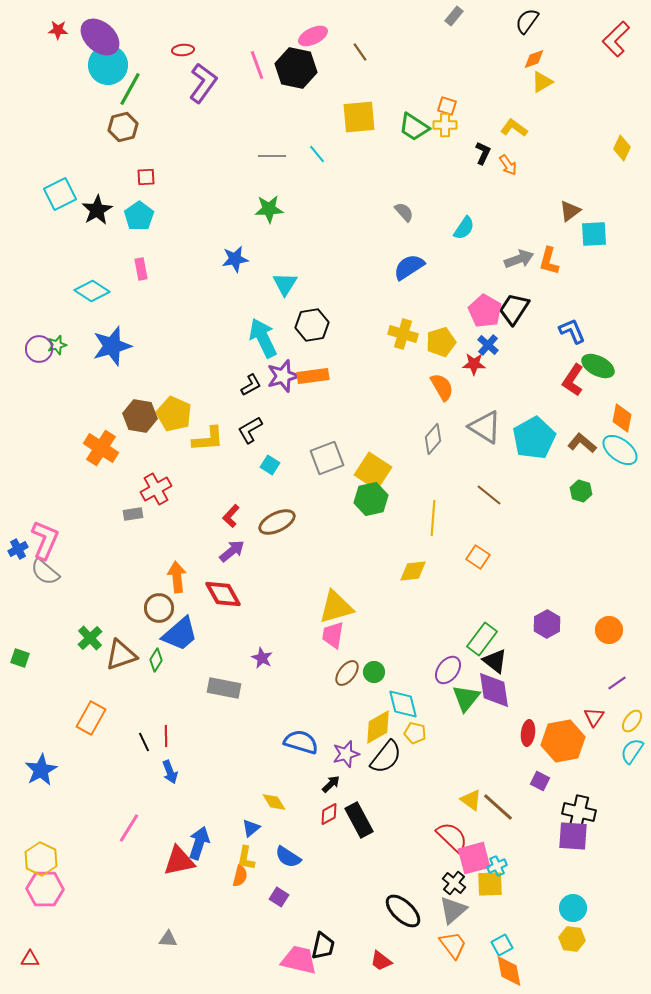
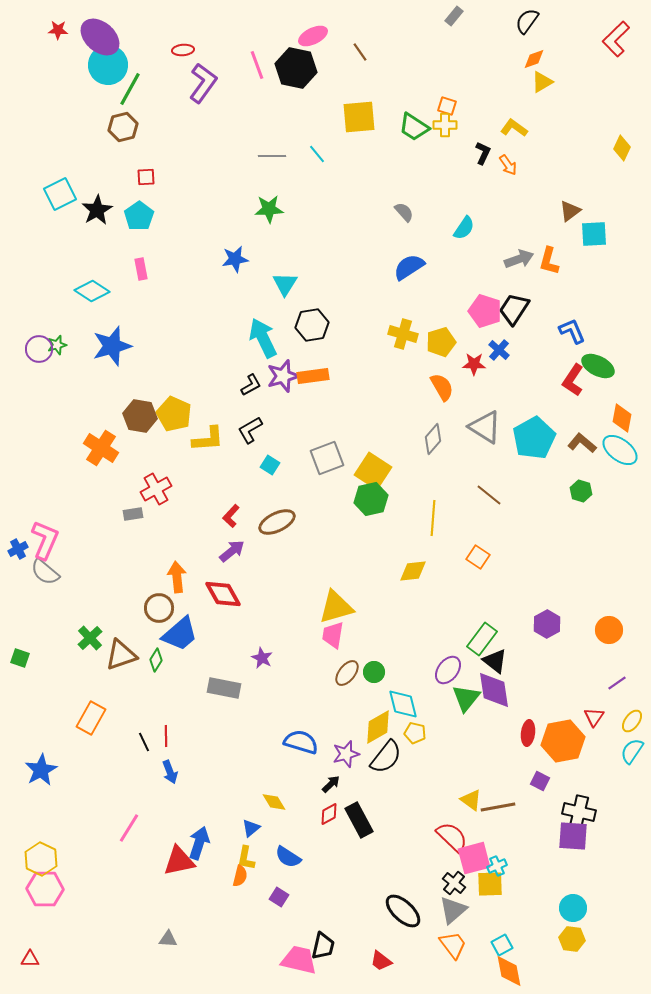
pink pentagon at (485, 311): rotated 12 degrees counterclockwise
blue cross at (488, 345): moved 11 px right, 5 px down
brown line at (498, 807): rotated 52 degrees counterclockwise
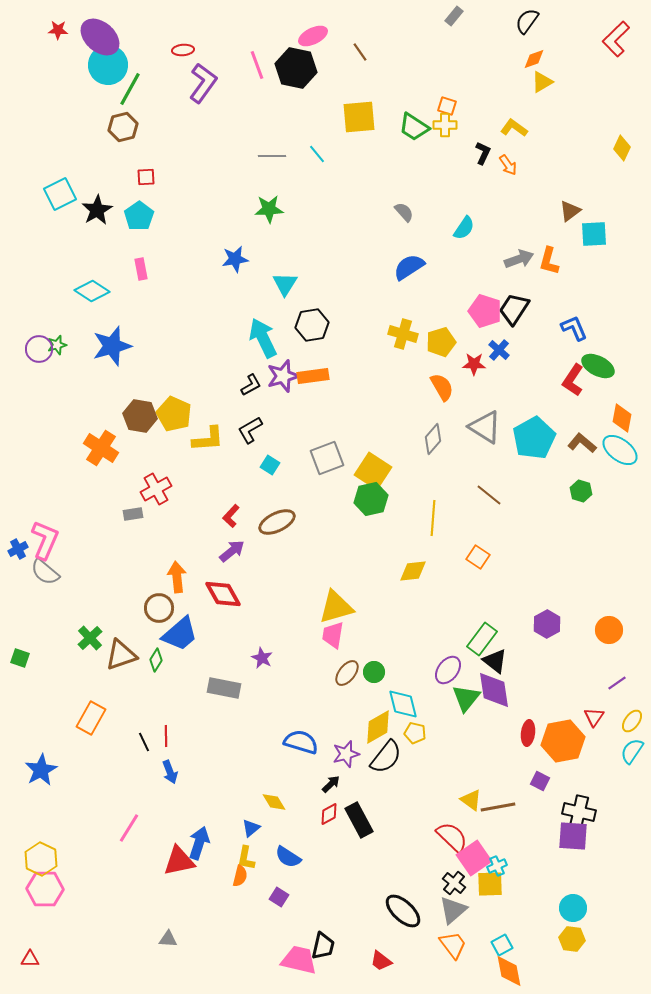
blue L-shape at (572, 331): moved 2 px right, 3 px up
pink square at (474, 858): rotated 20 degrees counterclockwise
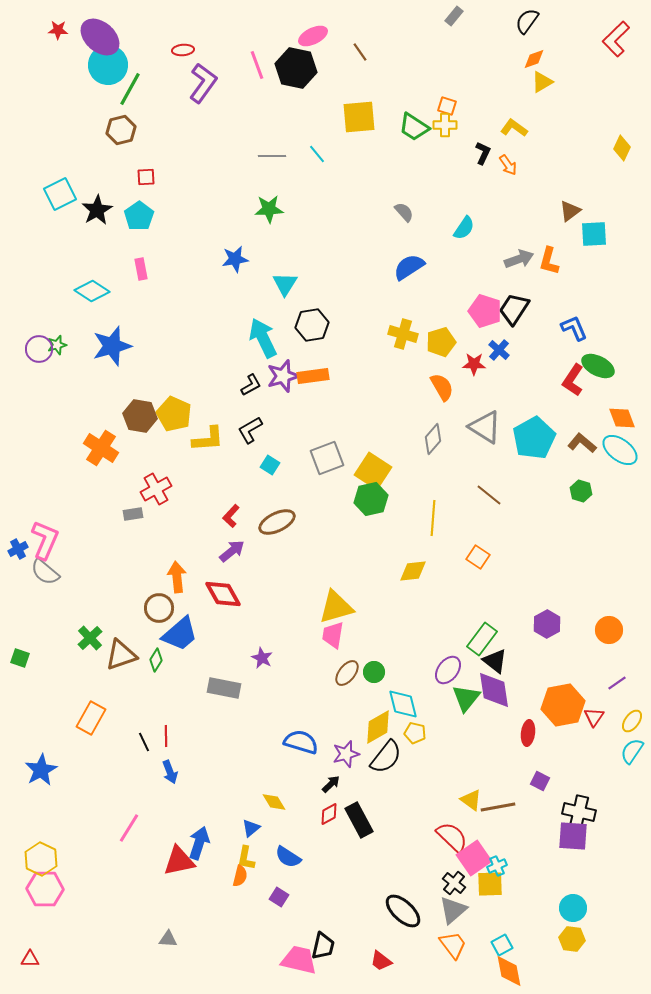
brown hexagon at (123, 127): moved 2 px left, 3 px down
orange diamond at (622, 418): rotated 32 degrees counterclockwise
orange hexagon at (563, 741): moved 36 px up
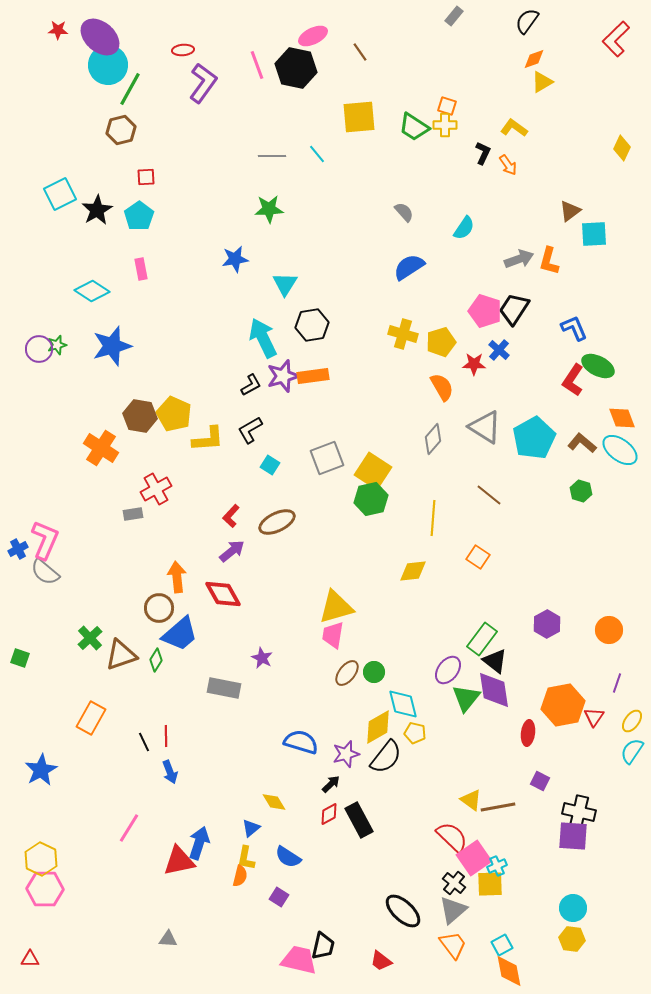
purple line at (617, 683): rotated 36 degrees counterclockwise
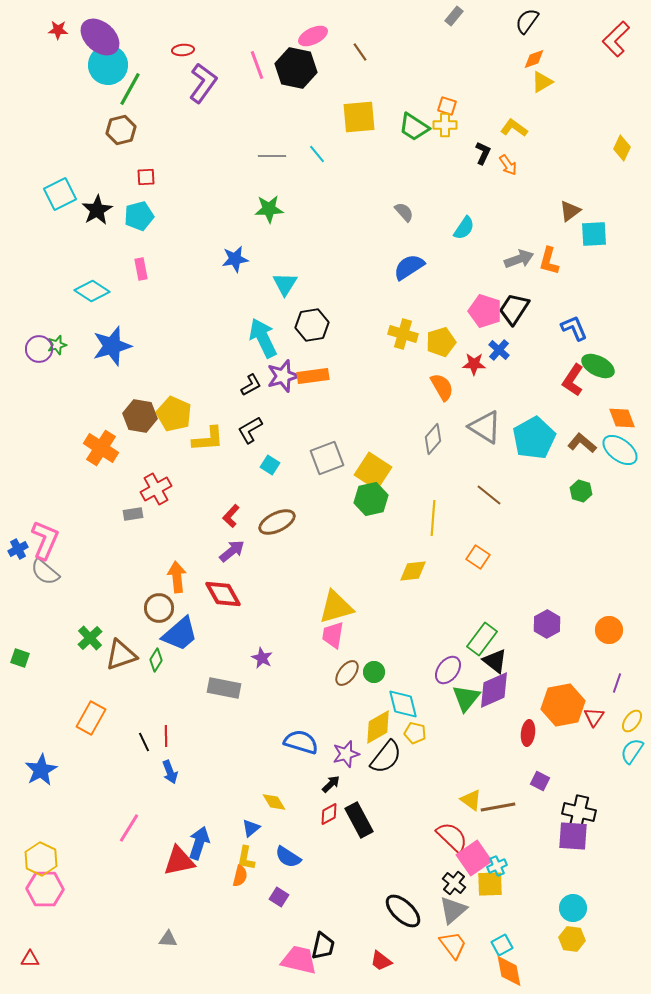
cyan pentagon at (139, 216): rotated 20 degrees clockwise
purple diamond at (494, 690): rotated 75 degrees clockwise
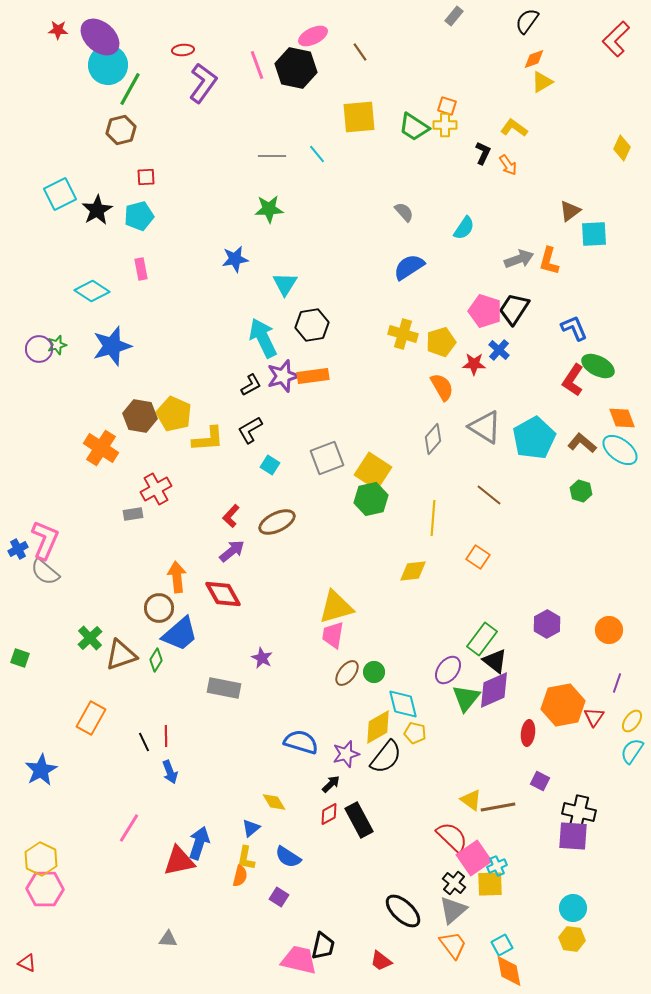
red triangle at (30, 959): moved 3 px left, 4 px down; rotated 24 degrees clockwise
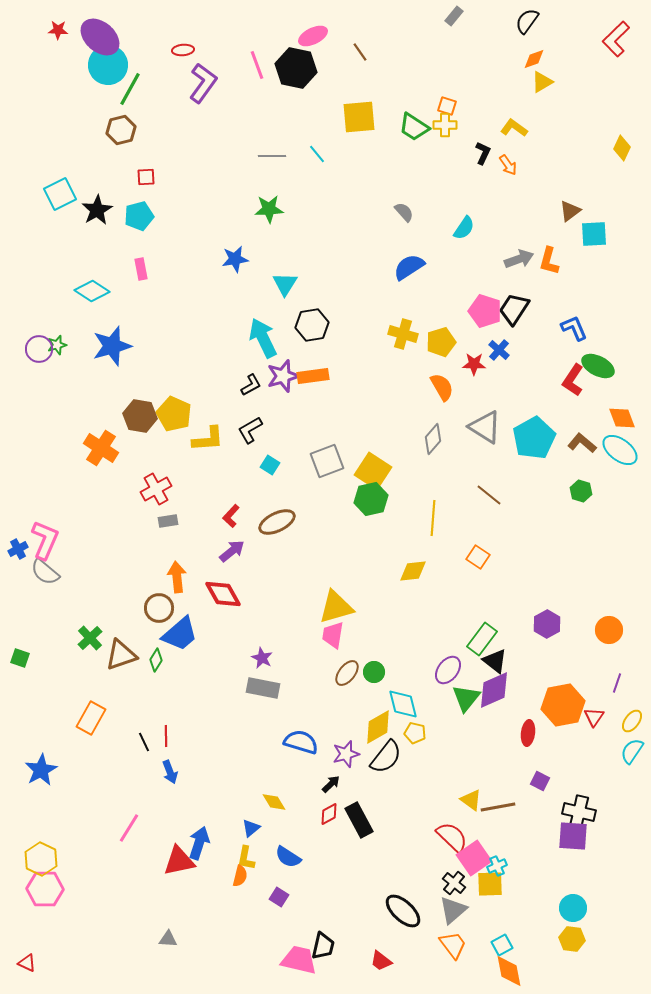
gray square at (327, 458): moved 3 px down
gray rectangle at (133, 514): moved 35 px right, 7 px down
gray rectangle at (224, 688): moved 39 px right
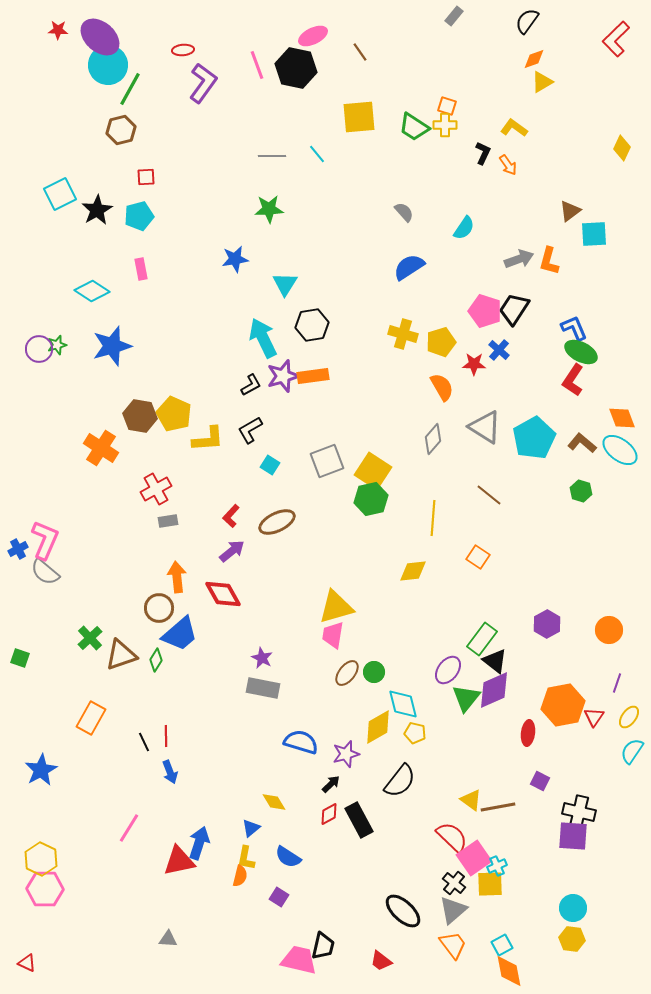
green ellipse at (598, 366): moved 17 px left, 14 px up
yellow ellipse at (632, 721): moved 3 px left, 4 px up
black semicircle at (386, 757): moved 14 px right, 24 px down
